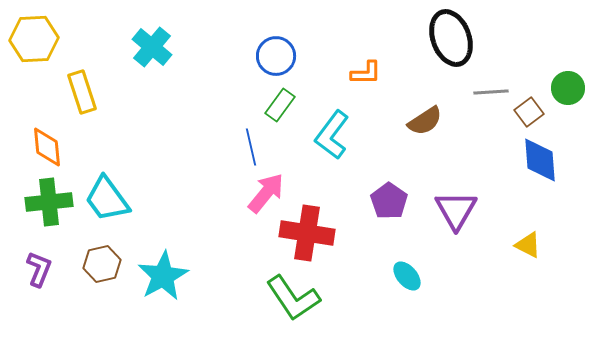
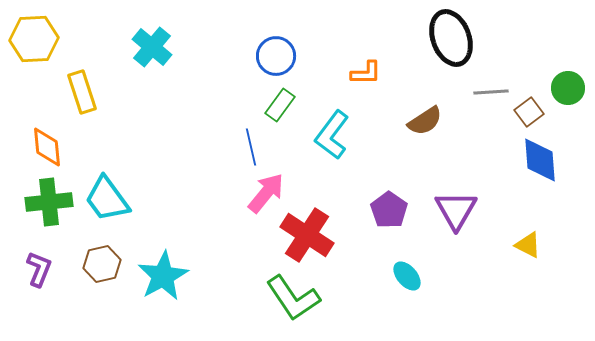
purple pentagon: moved 9 px down
red cross: moved 2 px down; rotated 24 degrees clockwise
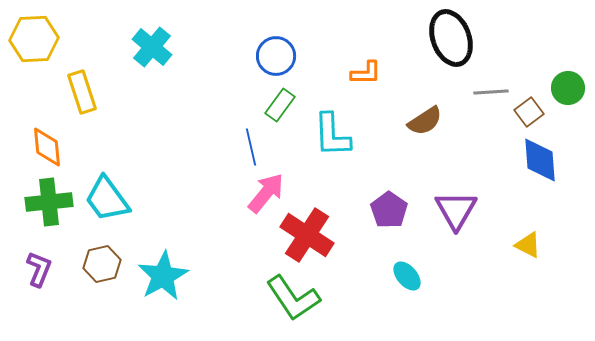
cyan L-shape: rotated 39 degrees counterclockwise
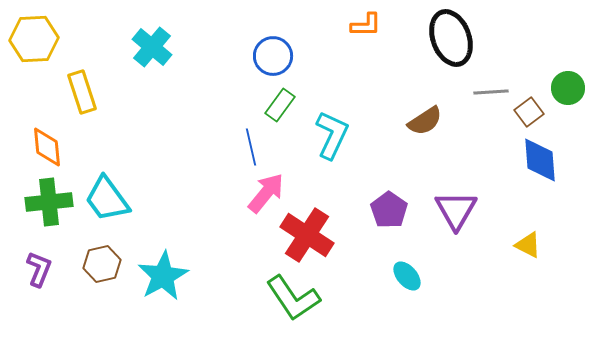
blue circle: moved 3 px left
orange L-shape: moved 48 px up
cyan L-shape: rotated 153 degrees counterclockwise
